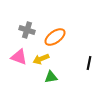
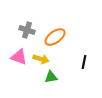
yellow arrow: rotated 140 degrees counterclockwise
black line: moved 5 px left, 1 px up
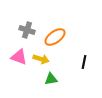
green triangle: moved 2 px down
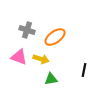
black line: moved 8 px down
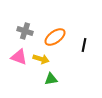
gray cross: moved 2 px left, 1 px down
black line: moved 25 px up
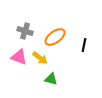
yellow arrow: moved 1 px left, 1 px up; rotated 21 degrees clockwise
green triangle: rotated 24 degrees clockwise
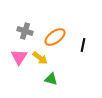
black line: moved 1 px left
pink triangle: rotated 42 degrees clockwise
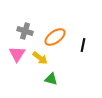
pink triangle: moved 2 px left, 3 px up
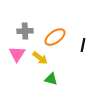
gray cross: rotated 21 degrees counterclockwise
